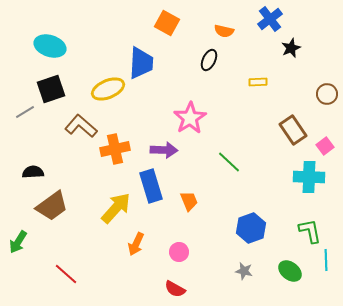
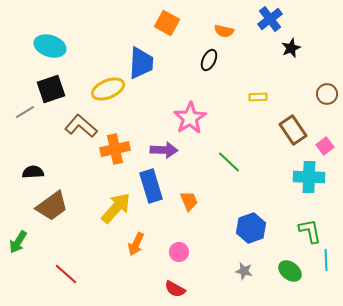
yellow rectangle: moved 15 px down
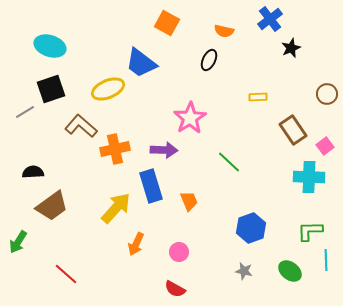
blue trapezoid: rotated 124 degrees clockwise
green L-shape: rotated 80 degrees counterclockwise
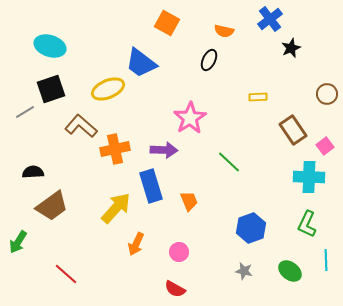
green L-shape: moved 3 px left, 7 px up; rotated 64 degrees counterclockwise
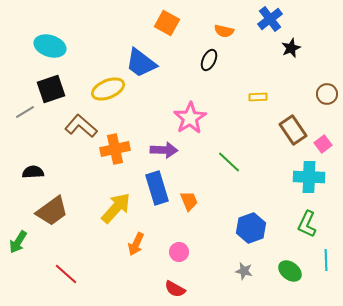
pink square: moved 2 px left, 2 px up
blue rectangle: moved 6 px right, 2 px down
brown trapezoid: moved 5 px down
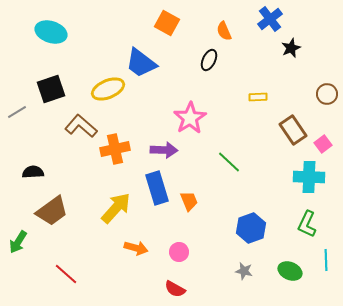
orange semicircle: rotated 54 degrees clockwise
cyan ellipse: moved 1 px right, 14 px up
gray line: moved 8 px left
orange arrow: moved 4 px down; rotated 100 degrees counterclockwise
green ellipse: rotated 15 degrees counterclockwise
